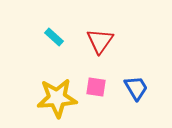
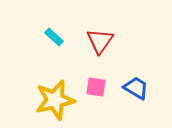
blue trapezoid: rotated 28 degrees counterclockwise
yellow star: moved 2 px left, 2 px down; rotated 9 degrees counterclockwise
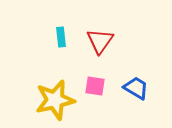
cyan rectangle: moved 7 px right; rotated 42 degrees clockwise
pink square: moved 1 px left, 1 px up
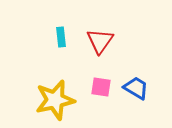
pink square: moved 6 px right, 1 px down
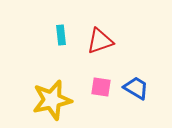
cyan rectangle: moved 2 px up
red triangle: rotated 36 degrees clockwise
yellow star: moved 3 px left
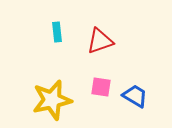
cyan rectangle: moved 4 px left, 3 px up
blue trapezoid: moved 1 px left, 8 px down
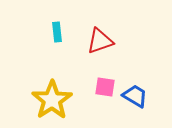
pink square: moved 4 px right
yellow star: rotated 21 degrees counterclockwise
